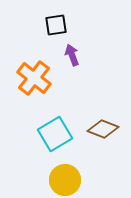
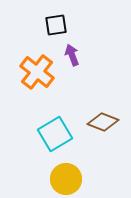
orange cross: moved 3 px right, 6 px up
brown diamond: moved 7 px up
yellow circle: moved 1 px right, 1 px up
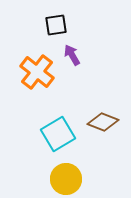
purple arrow: rotated 10 degrees counterclockwise
cyan square: moved 3 px right
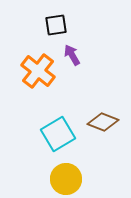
orange cross: moved 1 px right, 1 px up
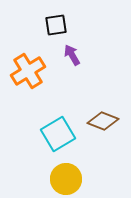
orange cross: moved 10 px left; rotated 20 degrees clockwise
brown diamond: moved 1 px up
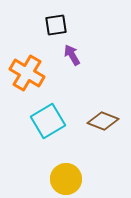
orange cross: moved 1 px left, 2 px down; rotated 28 degrees counterclockwise
cyan square: moved 10 px left, 13 px up
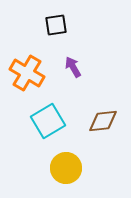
purple arrow: moved 1 px right, 12 px down
brown diamond: rotated 28 degrees counterclockwise
yellow circle: moved 11 px up
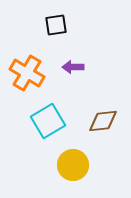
purple arrow: rotated 60 degrees counterclockwise
yellow circle: moved 7 px right, 3 px up
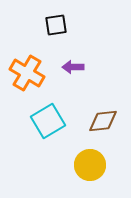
yellow circle: moved 17 px right
